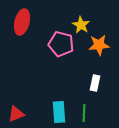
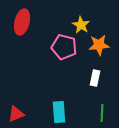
pink pentagon: moved 3 px right, 3 px down
white rectangle: moved 5 px up
green line: moved 18 px right
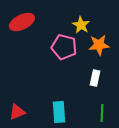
red ellipse: rotated 50 degrees clockwise
red triangle: moved 1 px right, 2 px up
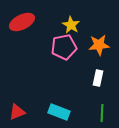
yellow star: moved 10 px left
pink pentagon: rotated 25 degrees counterclockwise
white rectangle: moved 3 px right
cyan rectangle: rotated 65 degrees counterclockwise
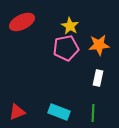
yellow star: moved 1 px left, 1 px down
pink pentagon: moved 2 px right, 1 px down
green line: moved 9 px left
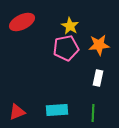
cyan rectangle: moved 2 px left, 2 px up; rotated 25 degrees counterclockwise
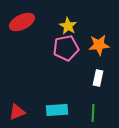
yellow star: moved 2 px left
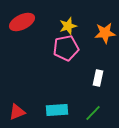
yellow star: rotated 24 degrees clockwise
orange star: moved 6 px right, 12 px up
green line: rotated 42 degrees clockwise
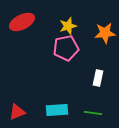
green line: rotated 54 degrees clockwise
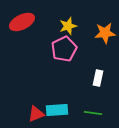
pink pentagon: moved 2 px left, 1 px down; rotated 15 degrees counterclockwise
red triangle: moved 19 px right, 2 px down
